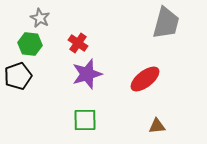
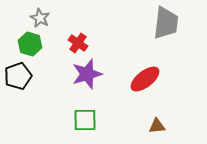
gray trapezoid: rotated 8 degrees counterclockwise
green hexagon: rotated 10 degrees clockwise
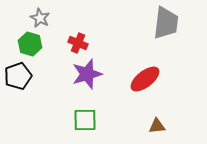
red cross: rotated 12 degrees counterclockwise
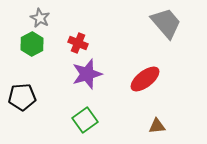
gray trapezoid: rotated 48 degrees counterclockwise
green hexagon: moved 2 px right; rotated 15 degrees clockwise
black pentagon: moved 4 px right, 21 px down; rotated 16 degrees clockwise
green square: rotated 35 degrees counterclockwise
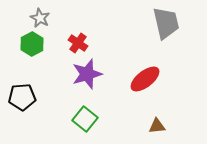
gray trapezoid: rotated 28 degrees clockwise
red cross: rotated 12 degrees clockwise
green square: moved 1 px up; rotated 15 degrees counterclockwise
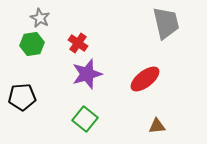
green hexagon: rotated 20 degrees clockwise
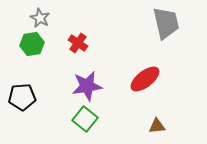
purple star: moved 12 px down; rotated 8 degrees clockwise
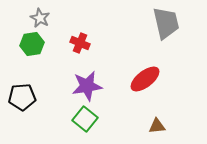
red cross: moved 2 px right; rotated 12 degrees counterclockwise
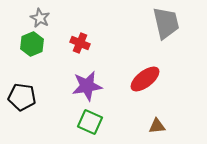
green hexagon: rotated 15 degrees counterclockwise
black pentagon: rotated 12 degrees clockwise
green square: moved 5 px right, 3 px down; rotated 15 degrees counterclockwise
